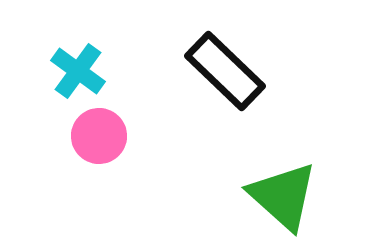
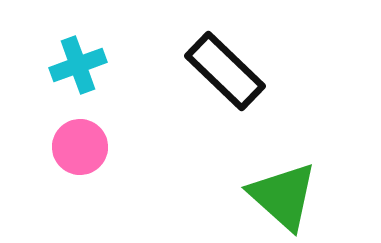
cyan cross: moved 6 px up; rotated 34 degrees clockwise
pink circle: moved 19 px left, 11 px down
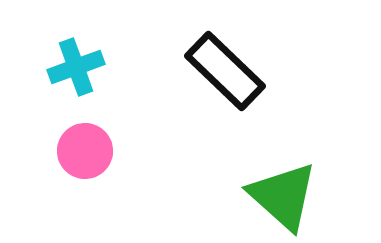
cyan cross: moved 2 px left, 2 px down
pink circle: moved 5 px right, 4 px down
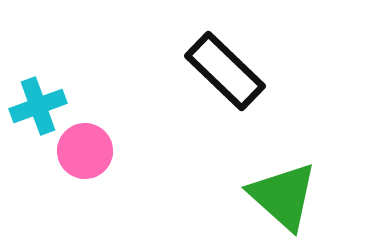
cyan cross: moved 38 px left, 39 px down
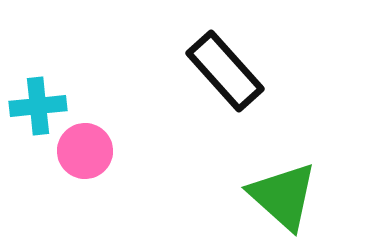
black rectangle: rotated 4 degrees clockwise
cyan cross: rotated 14 degrees clockwise
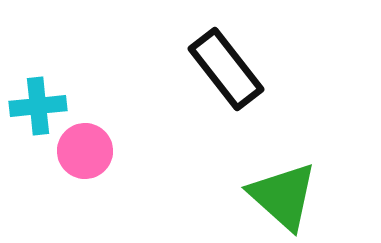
black rectangle: moved 1 px right, 2 px up; rotated 4 degrees clockwise
